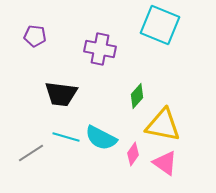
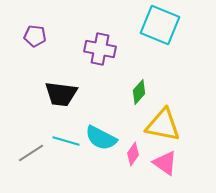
green diamond: moved 2 px right, 4 px up
cyan line: moved 4 px down
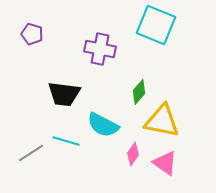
cyan square: moved 4 px left
purple pentagon: moved 3 px left, 2 px up; rotated 10 degrees clockwise
black trapezoid: moved 3 px right
yellow triangle: moved 1 px left, 4 px up
cyan semicircle: moved 2 px right, 13 px up
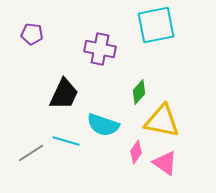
cyan square: rotated 33 degrees counterclockwise
purple pentagon: rotated 10 degrees counterclockwise
black trapezoid: rotated 72 degrees counterclockwise
cyan semicircle: rotated 8 degrees counterclockwise
pink diamond: moved 3 px right, 2 px up
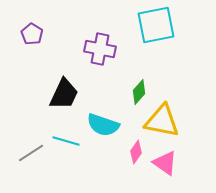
purple pentagon: rotated 25 degrees clockwise
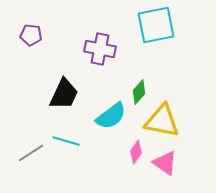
purple pentagon: moved 1 px left, 1 px down; rotated 25 degrees counterclockwise
cyan semicircle: moved 8 px right, 9 px up; rotated 56 degrees counterclockwise
